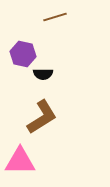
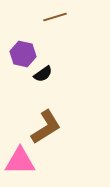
black semicircle: rotated 36 degrees counterclockwise
brown L-shape: moved 4 px right, 10 px down
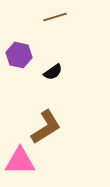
purple hexagon: moved 4 px left, 1 px down
black semicircle: moved 10 px right, 2 px up
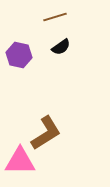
black semicircle: moved 8 px right, 25 px up
brown L-shape: moved 6 px down
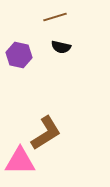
black semicircle: rotated 48 degrees clockwise
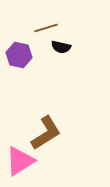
brown line: moved 9 px left, 11 px down
pink triangle: rotated 32 degrees counterclockwise
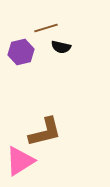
purple hexagon: moved 2 px right, 3 px up; rotated 25 degrees counterclockwise
brown L-shape: moved 1 px left, 1 px up; rotated 18 degrees clockwise
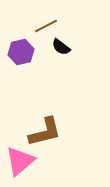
brown line: moved 2 px up; rotated 10 degrees counterclockwise
black semicircle: rotated 24 degrees clockwise
pink triangle: rotated 8 degrees counterclockwise
